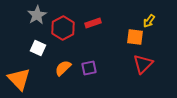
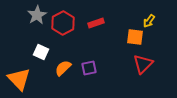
red rectangle: moved 3 px right
red hexagon: moved 5 px up
white square: moved 3 px right, 4 px down
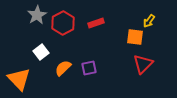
white square: rotated 28 degrees clockwise
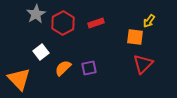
gray star: moved 1 px left, 1 px up
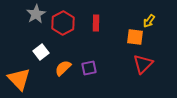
red rectangle: rotated 70 degrees counterclockwise
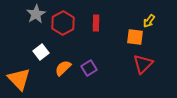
purple square: rotated 21 degrees counterclockwise
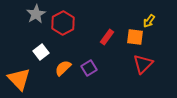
red rectangle: moved 11 px right, 14 px down; rotated 35 degrees clockwise
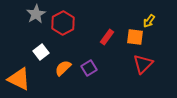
orange triangle: rotated 20 degrees counterclockwise
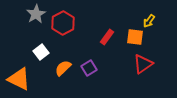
red triangle: rotated 10 degrees clockwise
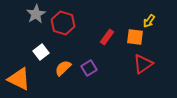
red hexagon: rotated 15 degrees counterclockwise
